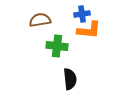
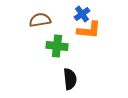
blue cross: rotated 28 degrees counterclockwise
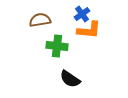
black semicircle: rotated 130 degrees clockwise
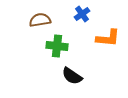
orange L-shape: moved 19 px right, 8 px down
black semicircle: moved 2 px right, 3 px up
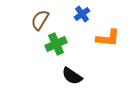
brown semicircle: rotated 50 degrees counterclockwise
green cross: moved 1 px left, 2 px up; rotated 30 degrees counterclockwise
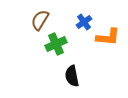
blue cross: moved 2 px right, 8 px down
orange L-shape: moved 1 px up
black semicircle: rotated 45 degrees clockwise
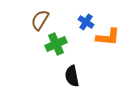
blue cross: moved 2 px right; rotated 21 degrees counterclockwise
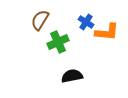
orange L-shape: moved 1 px left, 5 px up
green cross: moved 2 px right, 2 px up
black semicircle: rotated 90 degrees clockwise
